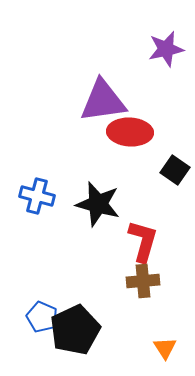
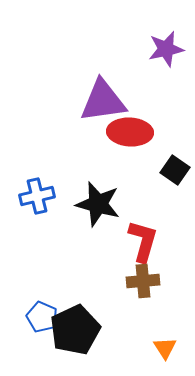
blue cross: rotated 28 degrees counterclockwise
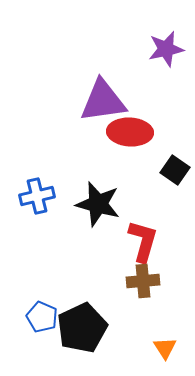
black pentagon: moved 7 px right, 2 px up
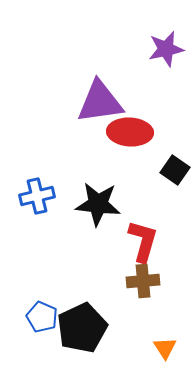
purple triangle: moved 3 px left, 1 px down
black star: rotated 9 degrees counterclockwise
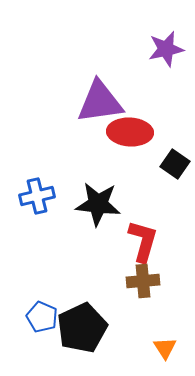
black square: moved 6 px up
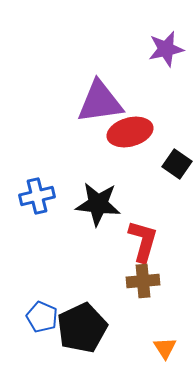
red ellipse: rotated 18 degrees counterclockwise
black square: moved 2 px right
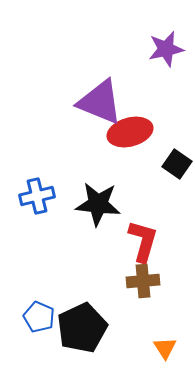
purple triangle: rotated 30 degrees clockwise
blue pentagon: moved 3 px left
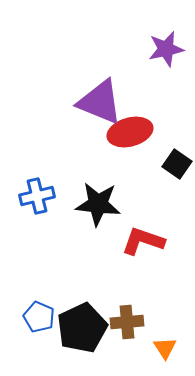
red L-shape: rotated 87 degrees counterclockwise
brown cross: moved 16 px left, 41 px down
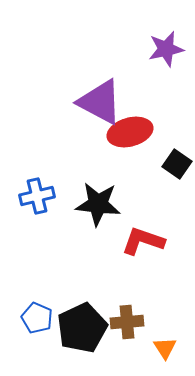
purple triangle: rotated 6 degrees clockwise
blue pentagon: moved 2 px left, 1 px down
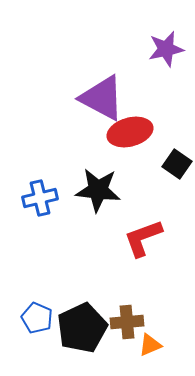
purple triangle: moved 2 px right, 4 px up
blue cross: moved 3 px right, 2 px down
black star: moved 14 px up
red L-shape: moved 3 px up; rotated 39 degrees counterclockwise
orange triangle: moved 15 px left, 3 px up; rotated 40 degrees clockwise
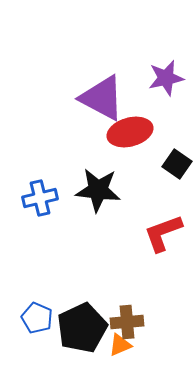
purple star: moved 29 px down
red L-shape: moved 20 px right, 5 px up
orange triangle: moved 30 px left
